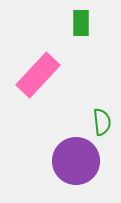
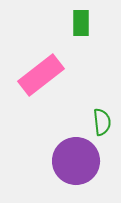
pink rectangle: moved 3 px right; rotated 9 degrees clockwise
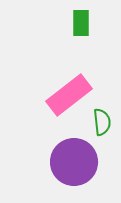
pink rectangle: moved 28 px right, 20 px down
purple circle: moved 2 px left, 1 px down
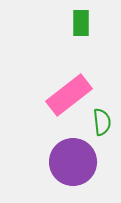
purple circle: moved 1 px left
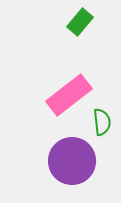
green rectangle: moved 1 px left, 1 px up; rotated 40 degrees clockwise
purple circle: moved 1 px left, 1 px up
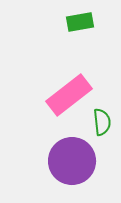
green rectangle: rotated 40 degrees clockwise
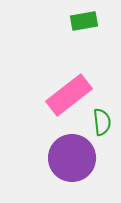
green rectangle: moved 4 px right, 1 px up
purple circle: moved 3 px up
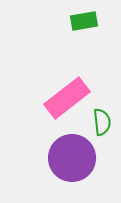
pink rectangle: moved 2 px left, 3 px down
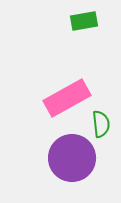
pink rectangle: rotated 9 degrees clockwise
green semicircle: moved 1 px left, 2 px down
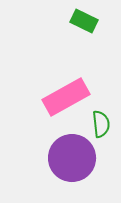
green rectangle: rotated 36 degrees clockwise
pink rectangle: moved 1 px left, 1 px up
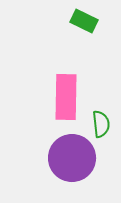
pink rectangle: rotated 60 degrees counterclockwise
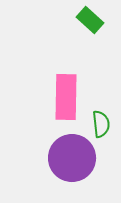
green rectangle: moved 6 px right, 1 px up; rotated 16 degrees clockwise
